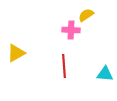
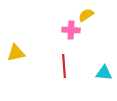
yellow triangle: rotated 18 degrees clockwise
cyan triangle: moved 1 px left, 1 px up
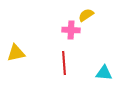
red line: moved 3 px up
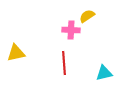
yellow semicircle: moved 1 px right, 1 px down
cyan triangle: rotated 18 degrees counterclockwise
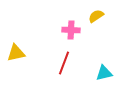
yellow semicircle: moved 9 px right
red line: rotated 25 degrees clockwise
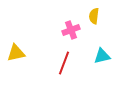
yellow semicircle: moved 2 px left; rotated 49 degrees counterclockwise
pink cross: rotated 24 degrees counterclockwise
cyan triangle: moved 2 px left, 17 px up
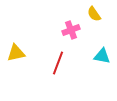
yellow semicircle: moved 2 px up; rotated 42 degrees counterclockwise
cyan triangle: rotated 24 degrees clockwise
red line: moved 6 px left
